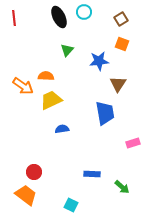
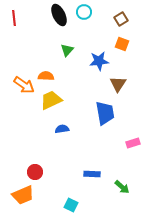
black ellipse: moved 2 px up
orange arrow: moved 1 px right, 1 px up
red circle: moved 1 px right
orange trapezoid: moved 3 px left; rotated 120 degrees clockwise
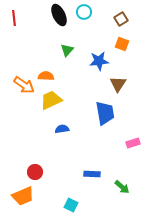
orange trapezoid: moved 1 px down
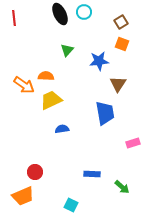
black ellipse: moved 1 px right, 1 px up
brown square: moved 3 px down
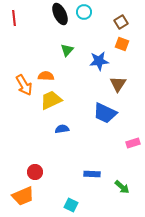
orange arrow: rotated 25 degrees clockwise
blue trapezoid: rotated 125 degrees clockwise
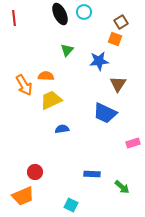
orange square: moved 7 px left, 5 px up
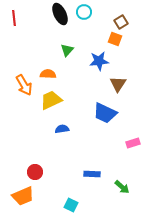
orange semicircle: moved 2 px right, 2 px up
